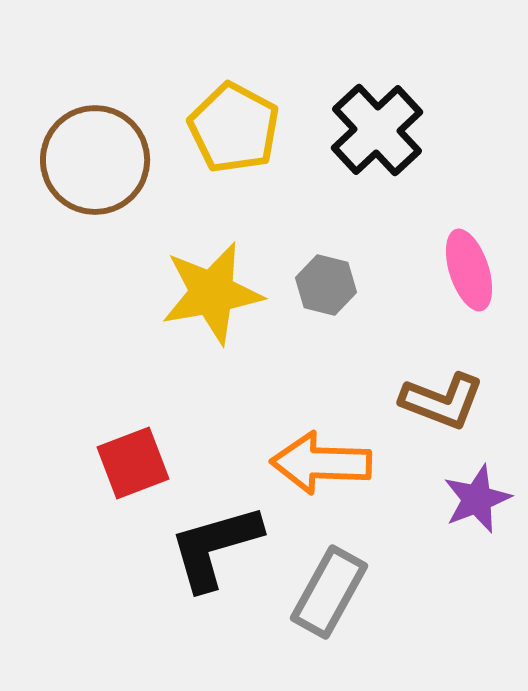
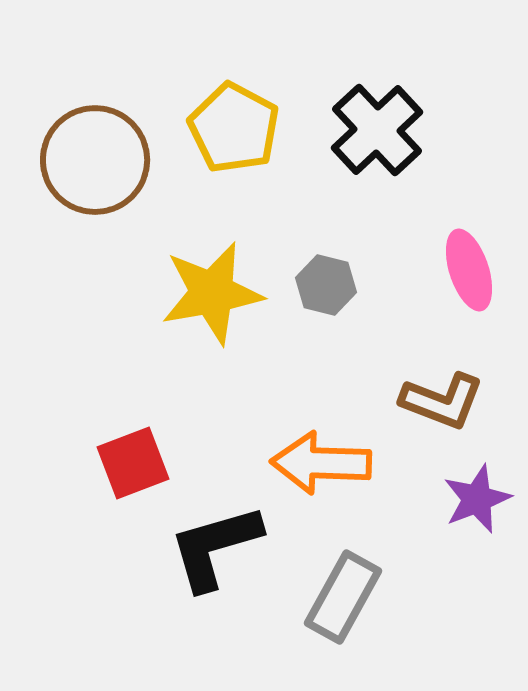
gray rectangle: moved 14 px right, 5 px down
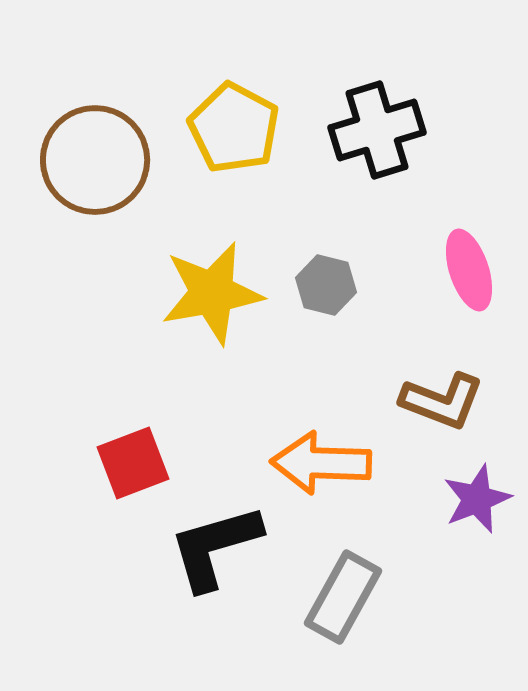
black cross: rotated 26 degrees clockwise
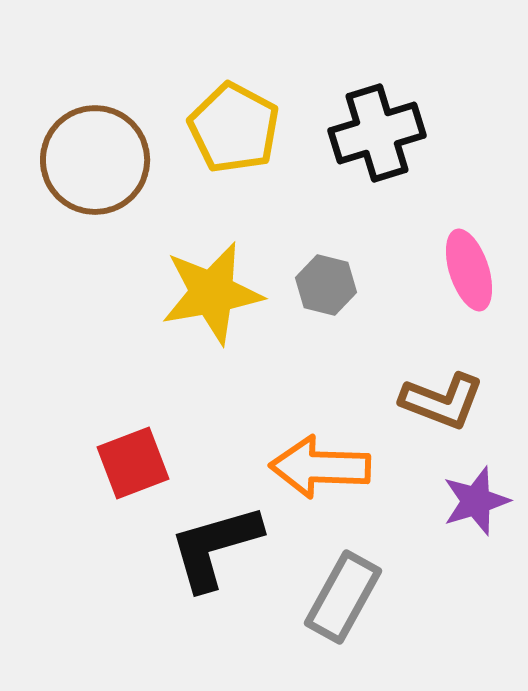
black cross: moved 3 px down
orange arrow: moved 1 px left, 4 px down
purple star: moved 1 px left, 2 px down; rotated 4 degrees clockwise
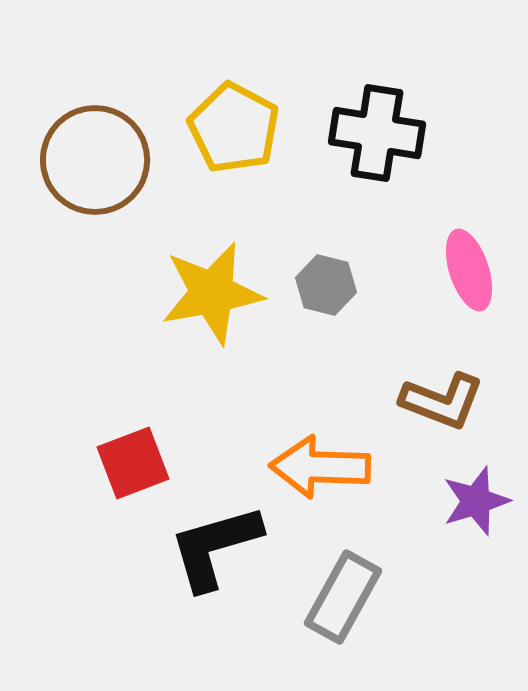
black cross: rotated 26 degrees clockwise
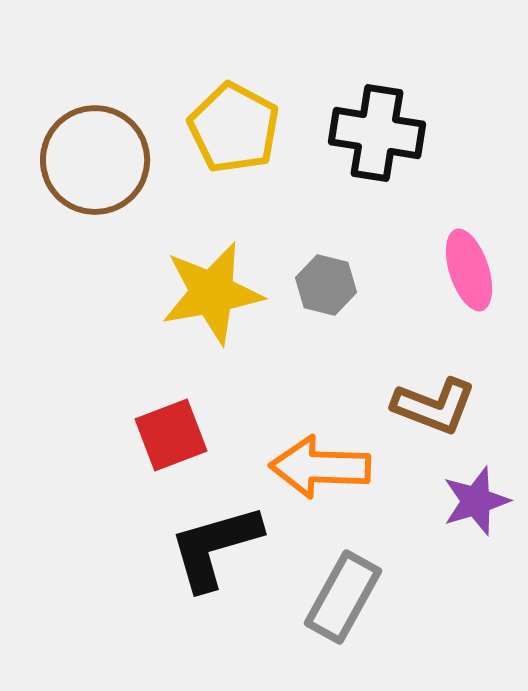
brown L-shape: moved 8 px left, 5 px down
red square: moved 38 px right, 28 px up
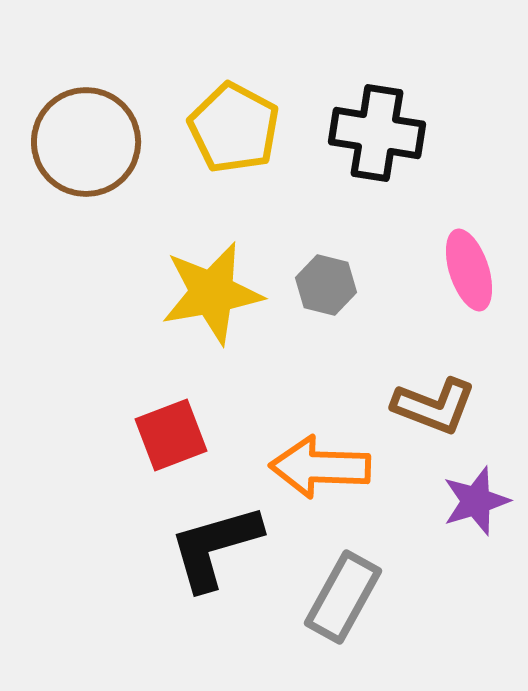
brown circle: moved 9 px left, 18 px up
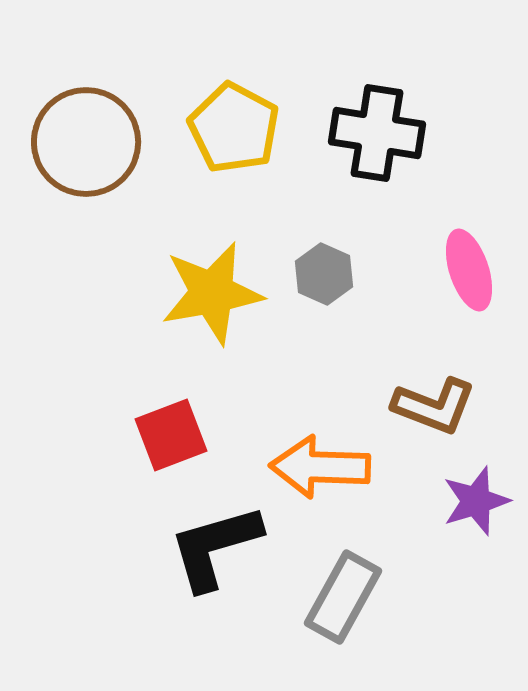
gray hexagon: moved 2 px left, 11 px up; rotated 10 degrees clockwise
